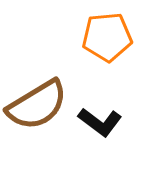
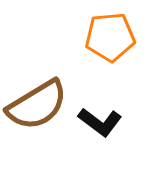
orange pentagon: moved 3 px right
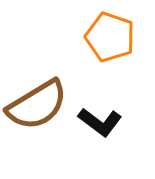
orange pentagon: rotated 24 degrees clockwise
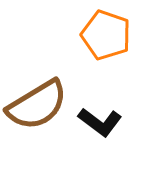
orange pentagon: moved 4 px left, 2 px up
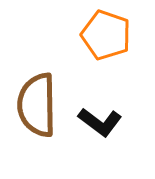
brown semicircle: rotated 120 degrees clockwise
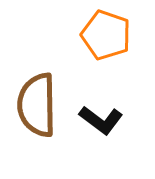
black L-shape: moved 1 px right, 2 px up
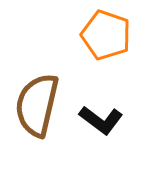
brown semicircle: rotated 14 degrees clockwise
